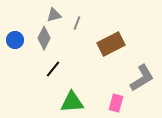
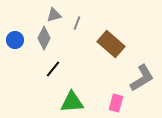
brown rectangle: rotated 68 degrees clockwise
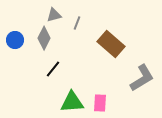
pink rectangle: moved 16 px left; rotated 12 degrees counterclockwise
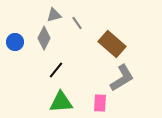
gray line: rotated 56 degrees counterclockwise
blue circle: moved 2 px down
brown rectangle: moved 1 px right
black line: moved 3 px right, 1 px down
gray L-shape: moved 20 px left
green triangle: moved 11 px left
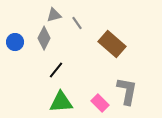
gray L-shape: moved 5 px right, 13 px down; rotated 48 degrees counterclockwise
pink rectangle: rotated 48 degrees counterclockwise
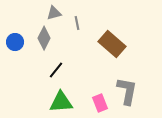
gray triangle: moved 2 px up
gray line: rotated 24 degrees clockwise
pink rectangle: rotated 24 degrees clockwise
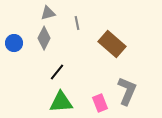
gray triangle: moved 6 px left
blue circle: moved 1 px left, 1 px down
black line: moved 1 px right, 2 px down
gray L-shape: rotated 12 degrees clockwise
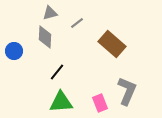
gray triangle: moved 2 px right
gray line: rotated 64 degrees clockwise
gray diamond: moved 1 px right, 1 px up; rotated 25 degrees counterclockwise
blue circle: moved 8 px down
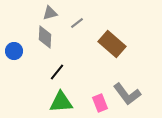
gray L-shape: moved 3 px down; rotated 120 degrees clockwise
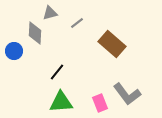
gray diamond: moved 10 px left, 4 px up
